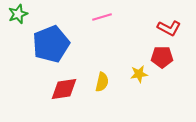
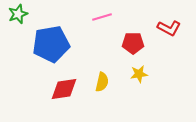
blue pentagon: rotated 12 degrees clockwise
red pentagon: moved 29 px left, 14 px up
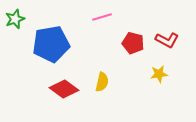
green star: moved 3 px left, 5 px down
red L-shape: moved 2 px left, 12 px down
red pentagon: rotated 15 degrees clockwise
yellow star: moved 20 px right
red diamond: rotated 44 degrees clockwise
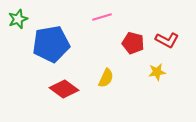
green star: moved 3 px right
yellow star: moved 2 px left, 2 px up
yellow semicircle: moved 4 px right, 4 px up; rotated 12 degrees clockwise
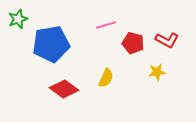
pink line: moved 4 px right, 8 px down
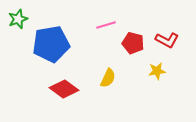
yellow star: moved 1 px up
yellow semicircle: moved 2 px right
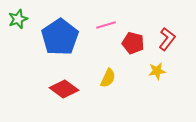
red L-shape: moved 1 px up; rotated 80 degrees counterclockwise
blue pentagon: moved 9 px right, 7 px up; rotated 24 degrees counterclockwise
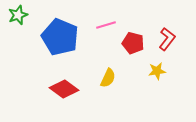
green star: moved 4 px up
blue pentagon: rotated 15 degrees counterclockwise
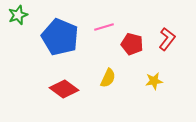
pink line: moved 2 px left, 2 px down
red pentagon: moved 1 px left, 1 px down
yellow star: moved 3 px left, 10 px down
